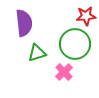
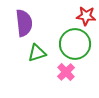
red star: rotated 12 degrees clockwise
pink cross: moved 2 px right
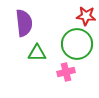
green circle: moved 2 px right
green triangle: rotated 18 degrees clockwise
pink cross: rotated 30 degrees clockwise
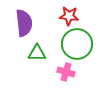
red star: moved 17 px left
pink cross: rotated 30 degrees clockwise
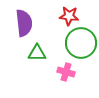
green circle: moved 4 px right, 1 px up
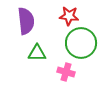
purple semicircle: moved 2 px right, 2 px up
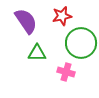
red star: moved 7 px left; rotated 18 degrees counterclockwise
purple semicircle: rotated 28 degrees counterclockwise
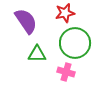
red star: moved 3 px right, 3 px up
green circle: moved 6 px left
green triangle: moved 1 px down
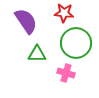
red star: moved 1 px left; rotated 18 degrees clockwise
green circle: moved 1 px right
pink cross: moved 1 px down
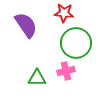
purple semicircle: moved 4 px down
green triangle: moved 24 px down
pink cross: moved 2 px up; rotated 30 degrees counterclockwise
